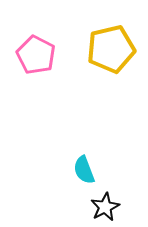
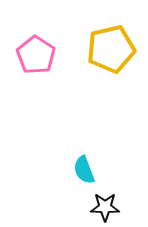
pink pentagon: rotated 6 degrees clockwise
black star: rotated 28 degrees clockwise
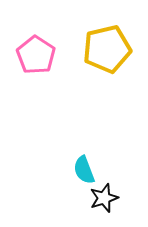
yellow pentagon: moved 4 px left
black star: moved 1 px left, 9 px up; rotated 20 degrees counterclockwise
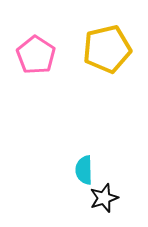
cyan semicircle: rotated 20 degrees clockwise
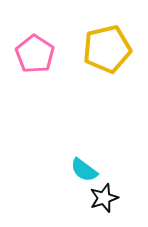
pink pentagon: moved 1 px left, 1 px up
cyan semicircle: rotated 52 degrees counterclockwise
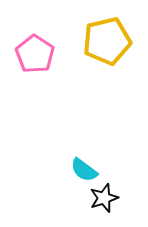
yellow pentagon: moved 8 px up
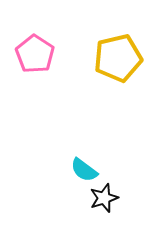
yellow pentagon: moved 11 px right, 17 px down
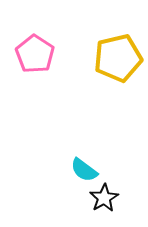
black star: rotated 12 degrees counterclockwise
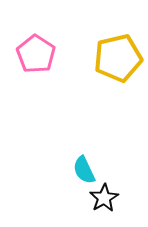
pink pentagon: moved 1 px right
cyan semicircle: rotated 28 degrees clockwise
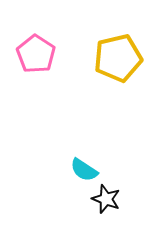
cyan semicircle: rotated 32 degrees counterclockwise
black star: moved 2 px right, 1 px down; rotated 20 degrees counterclockwise
